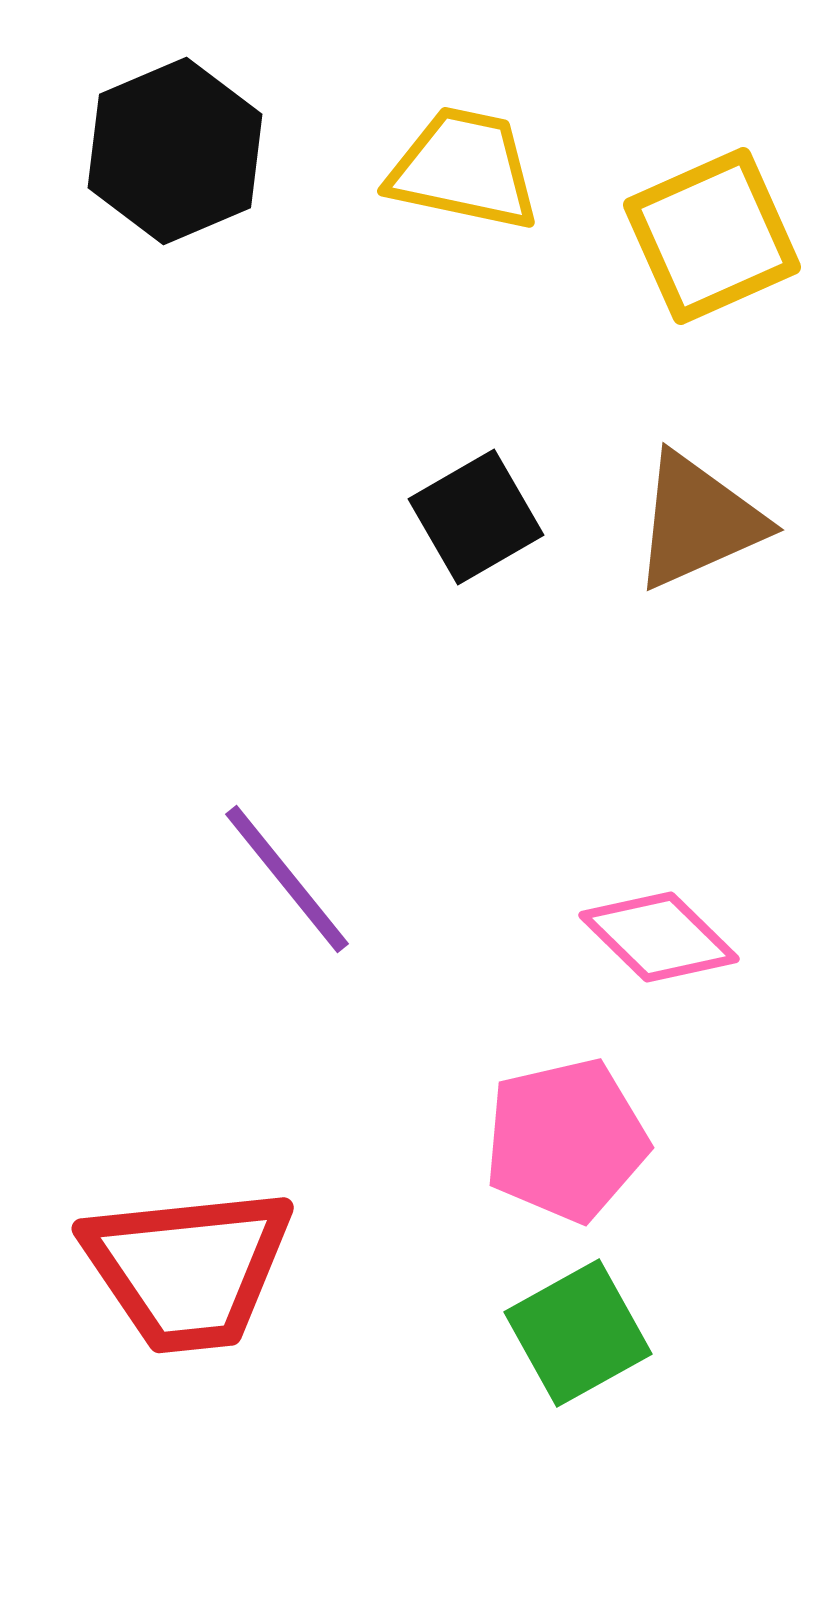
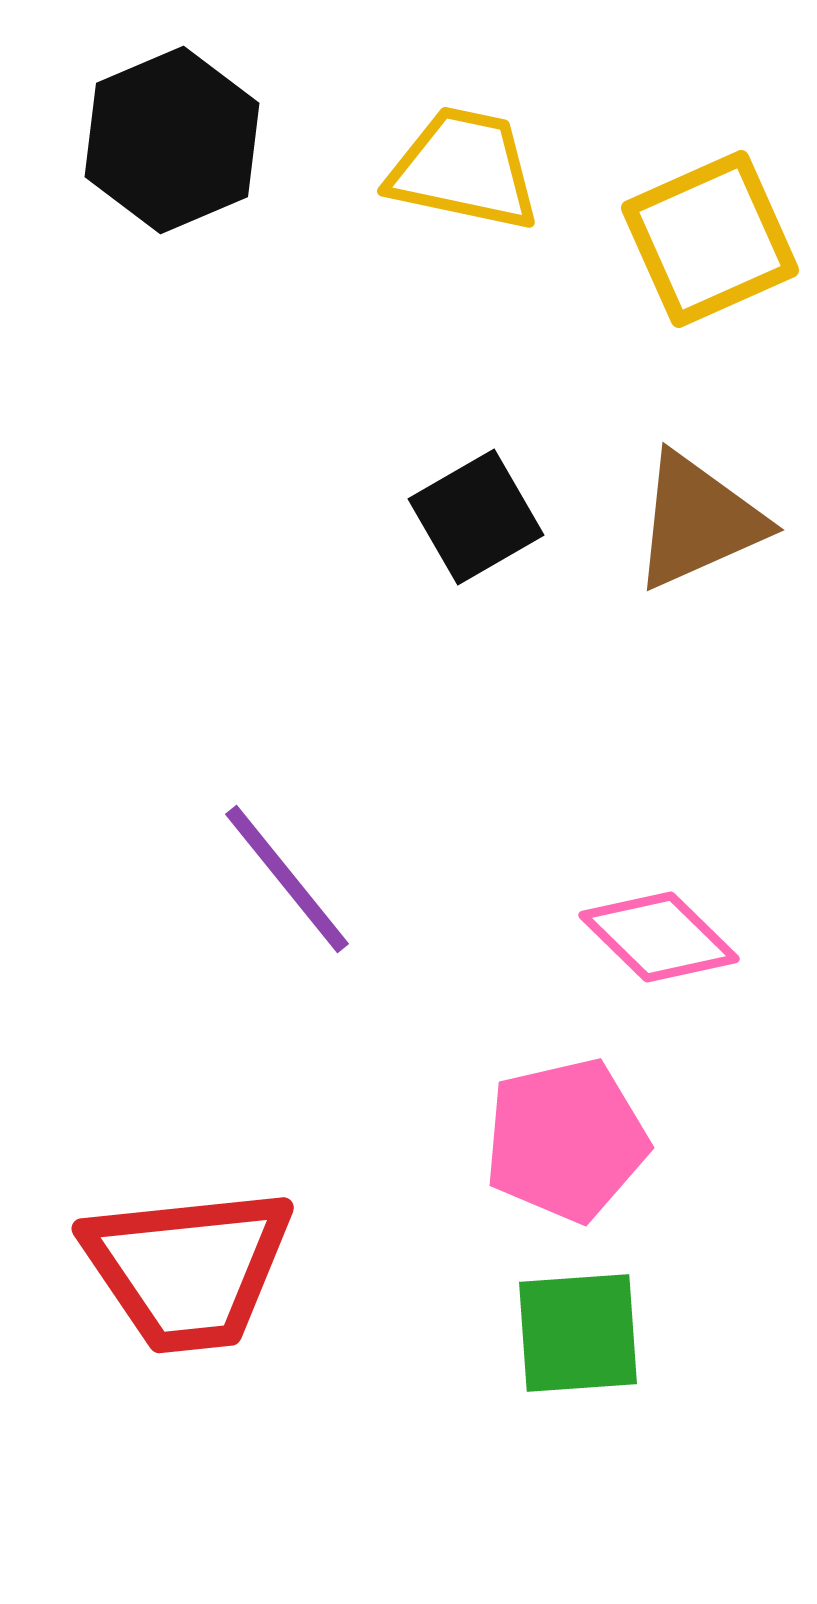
black hexagon: moved 3 px left, 11 px up
yellow square: moved 2 px left, 3 px down
green square: rotated 25 degrees clockwise
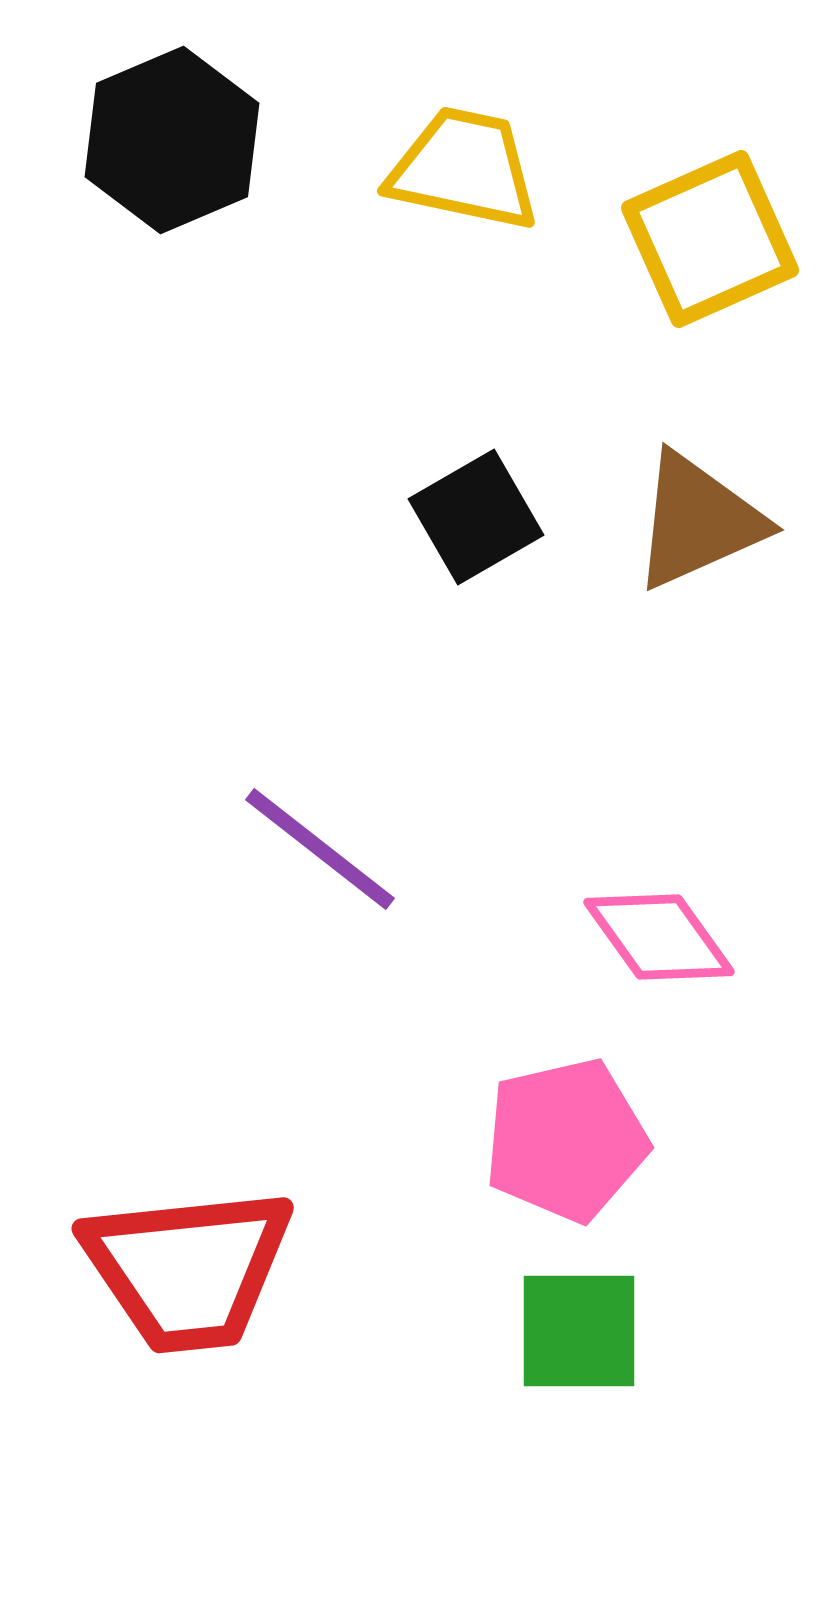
purple line: moved 33 px right, 30 px up; rotated 13 degrees counterclockwise
pink diamond: rotated 10 degrees clockwise
green square: moved 1 px right, 2 px up; rotated 4 degrees clockwise
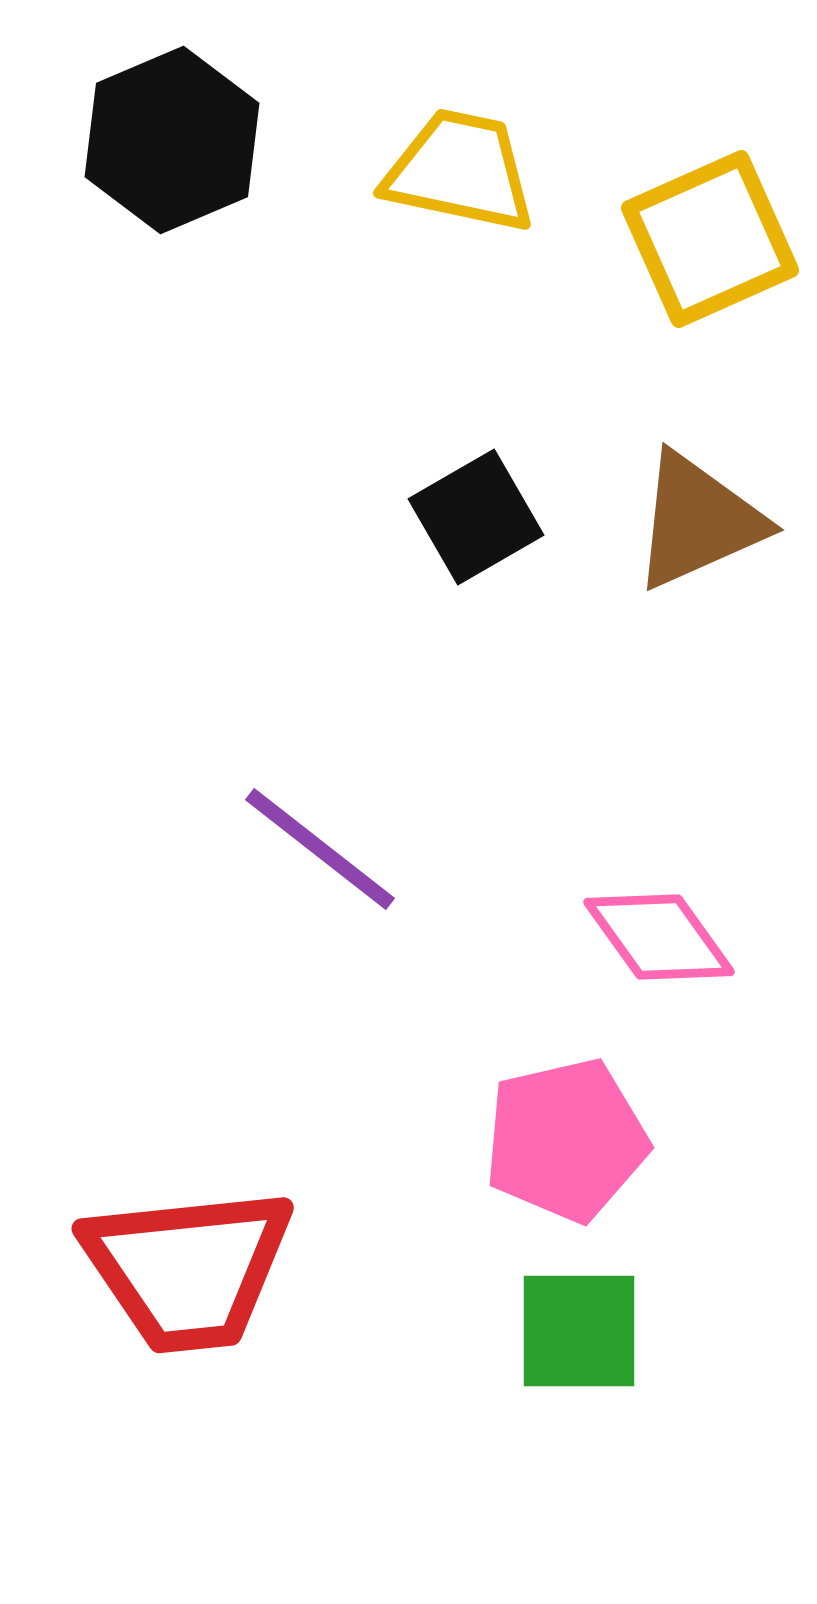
yellow trapezoid: moved 4 px left, 2 px down
